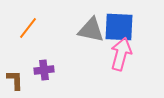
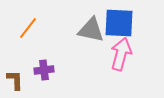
blue square: moved 4 px up
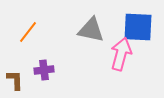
blue square: moved 19 px right, 4 px down
orange line: moved 4 px down
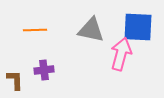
orange line: moved 7 px right, 2 px up; rotated 50 degrees clockwise
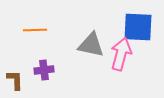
gray triangle: moved 15 px down
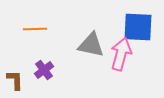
orange line: moved 1 px up
purple cross: rotated 30 degrees counterclockwise
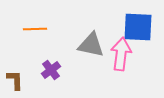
pink arrow: rotated 8 degrees counterclockwise
purple cross: moved 7 px right
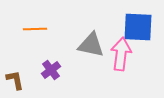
brown L-shape: rotated 10 degrees counterclockwise
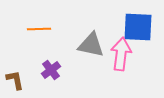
orange line: moved 4 px right
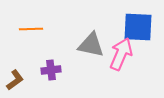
orange line: moved 8 px left
pink arrow: rotated 16 degrees clockwise
purple cross: rotated 30 degrees clockwise
brown L-shape: rotated 65 degrees clockwise
